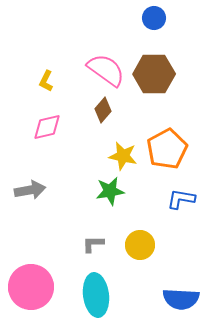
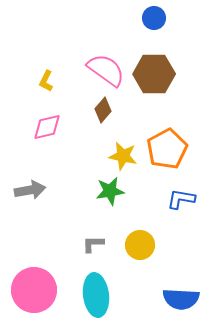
pink circle: moved 3 px right, 3 px down
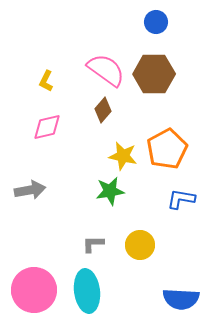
blue circle: moved 2 px right, 4 px down
cyan ellipse: moved 9 px left, 4 px up
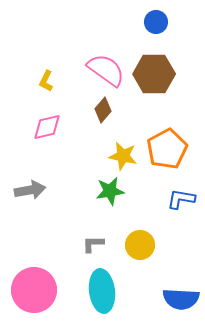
cyan ellipse: moved 15 px right
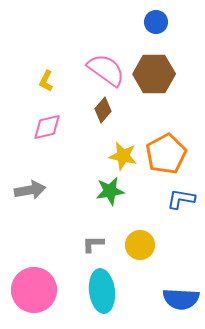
orange pentagon: moved 1 px left, 5 px down
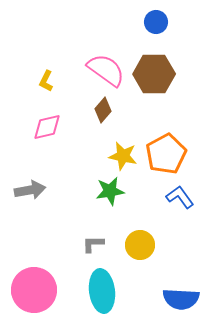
blue L-shape: moved 1 px left, 2 px up; rotated 44 degrees clockwise
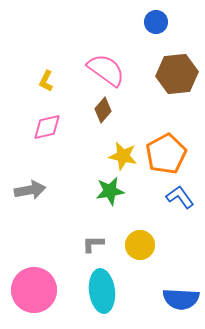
brown hexagon: moved 23 px right; rotated 6 degrees counterclockwise
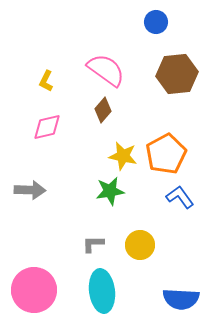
gray arrow: rotated 12 degrees clockwise
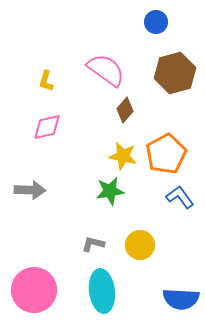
brown hexagon: moved 2 px left, 1 px up; rotated 9 degrees counterclockwise
yellow L-shape: rotated 10 degrees counterclockwise
brown diamond: moved 22 px right
gray L-shape: rotated 15 degrees clockwise
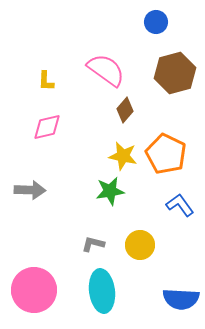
yellow L-shape: rotated 15 degrees counterclockwise
orange pentagon: rotated 18 degrees counterclockwise
blue L-shape: moved 8 px down
